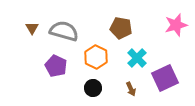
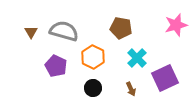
brown triangle: moved 1 px left, 4 px down
orange hexagon: moved 3 px left
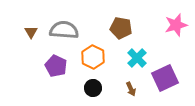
gray semicircle: moved 1 px up; rotated 12 degrees counterclockwise
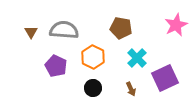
pink star: rotated 10 degrees counterclockwise
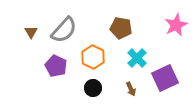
gray semicircle: rotated 128 degrees clockwise
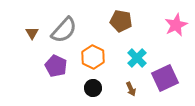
brown pentagon: moved 7 px up
brown triangle: moved 1 px right, 1 px down
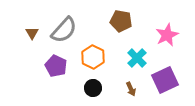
pink star: moved 9 px left, 10 px down
purple square: moved 2 px down
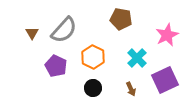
brown pentagon: moved 2 px up
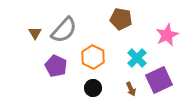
brown triangle: moved 3 px right
purple square: moved 6 px left
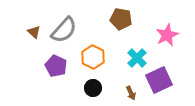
brown triangle: moved 1 px left, 1 px up; rotated 16 degrees counterclockwise
brown arrow: moved 4 px down
